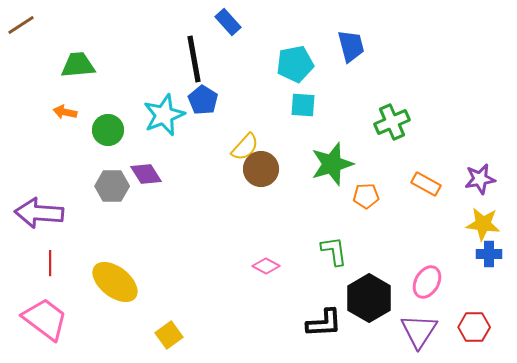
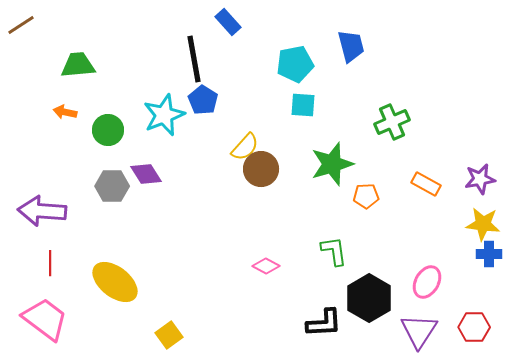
purple arrow: moved 3 px right, 2 px up
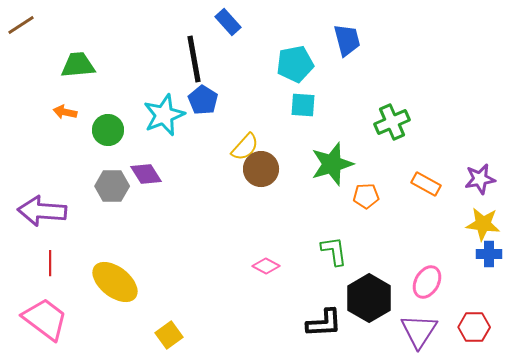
blue trapezoid: moved 4 px left, 6 px up
